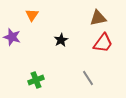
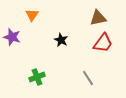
black star: rotated 16 degrees counterclockwise
green cross: moved 1 px right, 3 px up
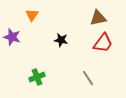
black star: rotated 16 degrees counterclockwise
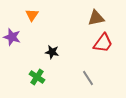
brown triangle: moved 2 px left
black star: moved 9 px left, 12 px down
green cross: rotated 35 degrees counterclockwise
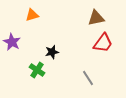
orange triangle: rotated 40 degrees clockwise
purple star: moved 5 px down; rotated 12 degrees clockwise
black star: rotated 24 degrees counterclockwise
green cross: moved 7 px up
